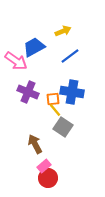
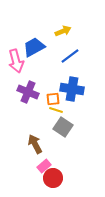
pink arrow: rotated 40 degrees clockwise
blue cross: moved 3 px up
yellow line: moved 1 px right; rotated 32 degrees counterclockwise
red circle: moved 5 px right
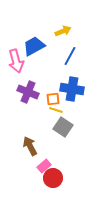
blue trapezoid: moved 1 px up
blue line: rotated 24 degrees counterclockwise
brown arrow: moved 5 px left, 2 px down
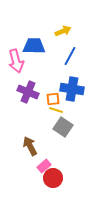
blue trapezoid: rotated 30 degrees clockwise
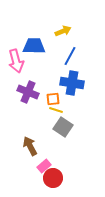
blue cross: moved 6 px up
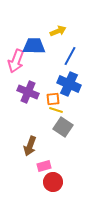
yellow arrow: moved 5 px left
pink arrow: rotated 35 degrees clockwise
blue cross: moved 3 px left, 1 px down; rotated 15 degrees clockwise
brown arrow: rotated 132 degrees counterclockwise
pink rectangle: rotated 24 degrees clockwise
red circle: moved 4 px down
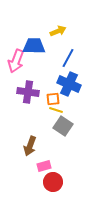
blue line: moved 2 px left, 2 px down
purple cross: rotated 15 degrees counterclockwise
gray square: moved 1 px up
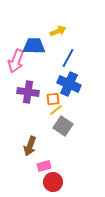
yellow line: rotated 56 degrees counterclockwise
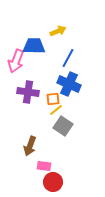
pink rectangle: rotated 24 degrees clockwise
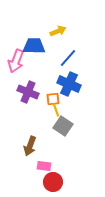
blue line: rotated 12 degrees clockwise
purple cross: rotated 15 degrees clockwise
yellow line: rotated 72 degrees counterclockwise
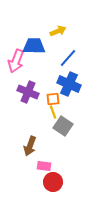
yellow line: moved 3 px left, 2 px down
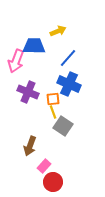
pink rectangle: rotated 56 degrees counterclockwise
